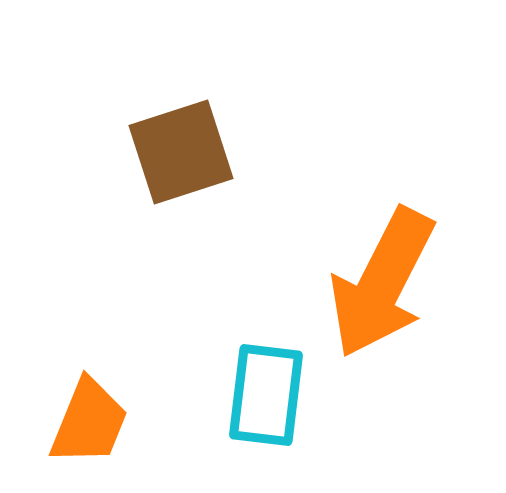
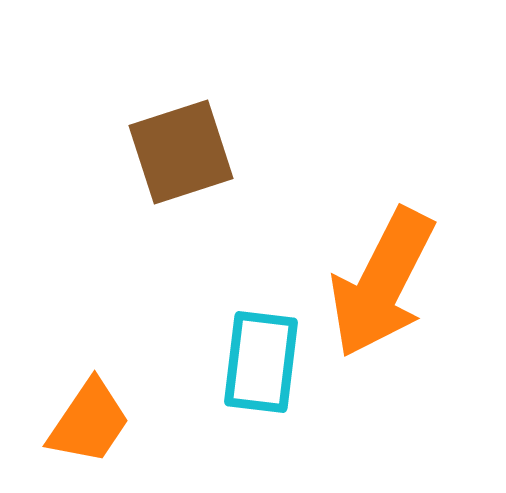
cyan rectangle: moved 5 px left, 33 px up
orange trapezoid: rotated 12 degrees clockwise
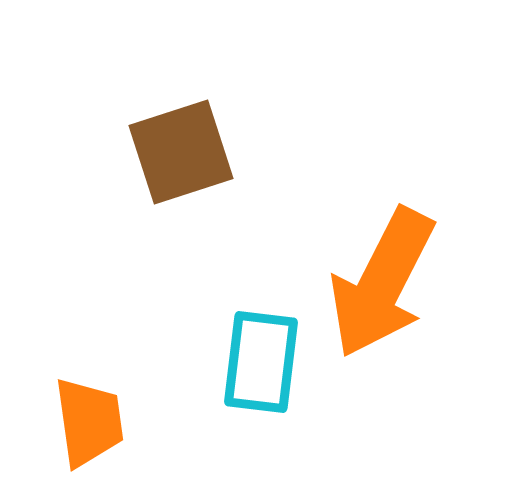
orange trapezoid: rotated 42 degrees counterclockwise
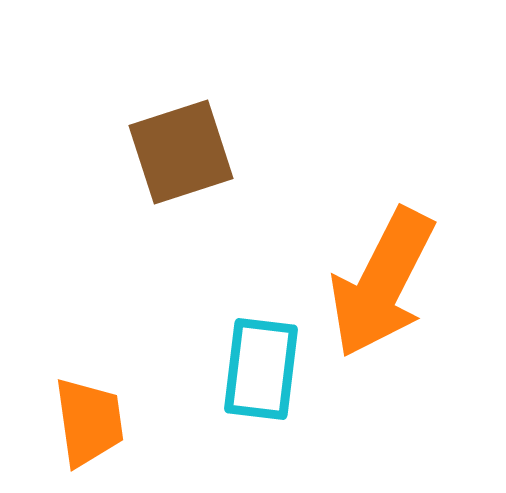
cyan rectangle: moved 7 px down
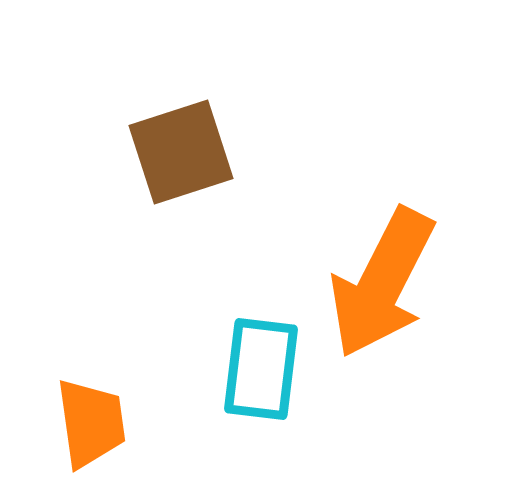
orange trapezoid: moved 2 px right, 1 px down
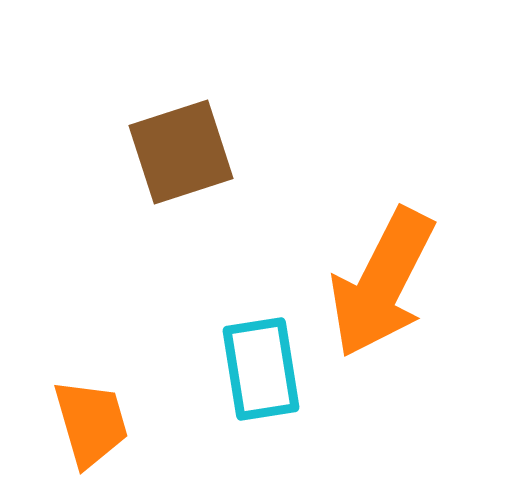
cyan rectangle: rotated 16 degrees counterclockwise
orange trapezoid: rotated 8 degrees counterclockwise
